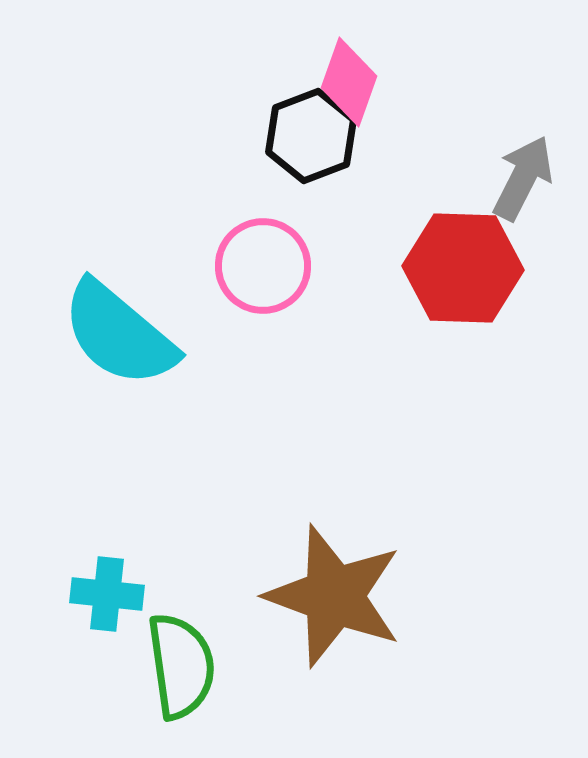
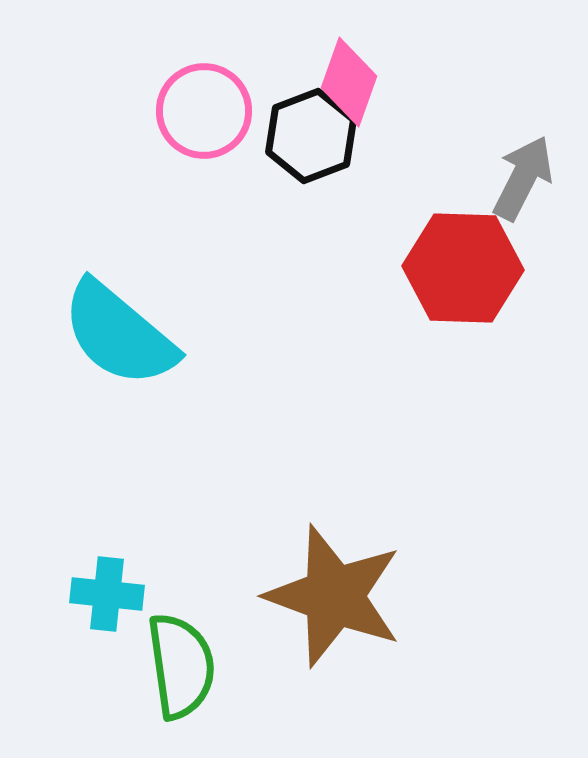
pink circle: moved 59 px left, 155 px up
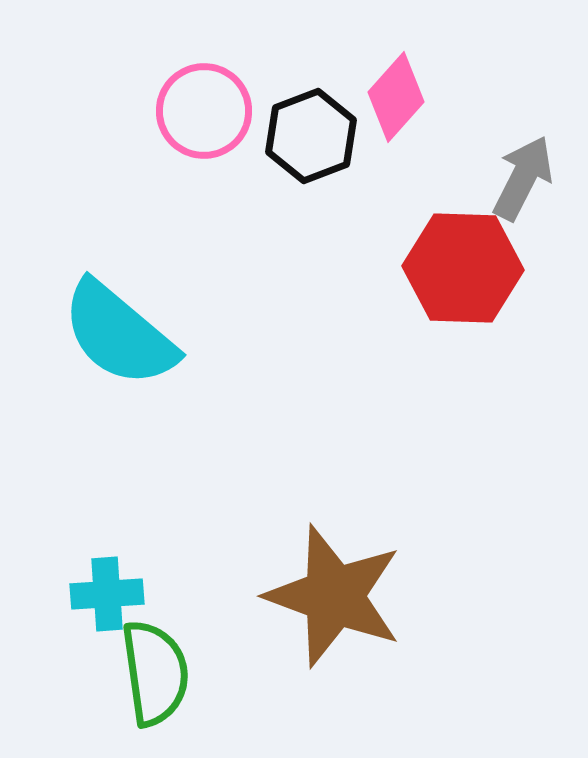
pink diamond: moved 47 px right, 15 px down; rotated 22 degrees clockwise
cyan cross: rotated 10 degrees counterclockwise
green semicircle: moved 26 px left, 7 px down
